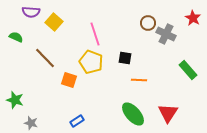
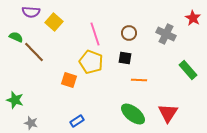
brown circle: moved 19 px left, 10 px down
brown line: moved 11 px left, 6 px up
green ellipse: rotated 10 degrees counterclockwise
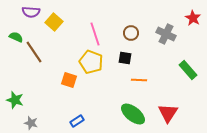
brown circle: moved 2 px right
brown line: rotated 10 degrees clockwise
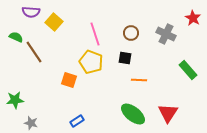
green star: rotated 24 degrees counterclockwise
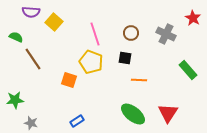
brown line: moved 1 px left, 7 px down
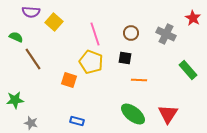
red triangle: moved 1 px down
blue rectangle: rotated 48 degrees clockwise
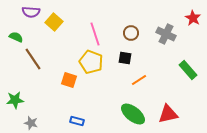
orange line: rotated 35 degrees counterclockwise
red triangle: rotated 45 degrees clockwise
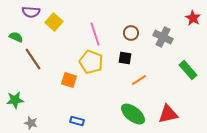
gray cross: moved 3 px left, 3 px down
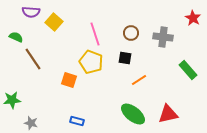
gray cross: rotated 18 degrees counterclockwise
green star: moved 3 px left
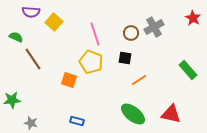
gray cross: moved 9 px left, 10 px up; rotated 36 degrees counterclockwise
red triangle: moved 3 px right; rotated 25 degrees clockwise
